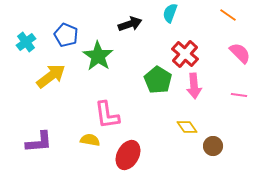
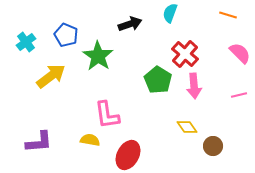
orange line: rotated 18 degrees counterclockwise
pink line: rotated 21 degrees counterclockwise
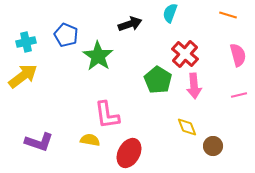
cyan cross: rotated 24 degrees clockwise
pink semicircle: moved 2 px left, 2 px down; rotated 30 degrees clockwise
yellow arrow: moved 28 px left
yellow diamond: rotated 15 degrees clockwise
purple L-shape: rotated 24 degrees clockwise
red ellipse: moved 1 px right, 2 px up
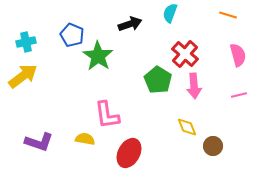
blue pentagon: moved 6 px right
yellow semicircle: moved 5 px left, 1 px up
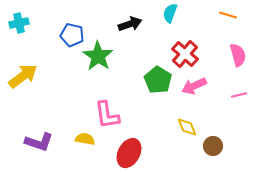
blue pentagon: rotated 10 degrees counterclockwise
cyan cross: moved 7 px left, 19 px up
pink arrow: rotated 70 degrees clockwise
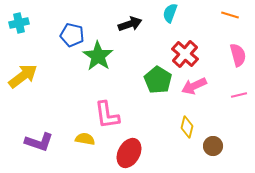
orange line: moved 2 px right
yellow diamond: rotated 35 degrees clockwise
